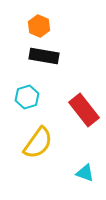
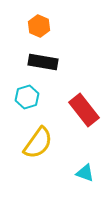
black rectangle: moved 1 px left, 6 px down
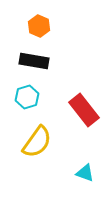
black rectangle: moved 9 px left, 1 px up
yellow semicircle: moved 1 px left, 1 px up
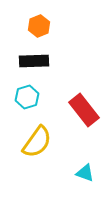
orange hexagon: rotated 15 degrees clockwise
black rectangle: rotated 12 degrees counterclockwise
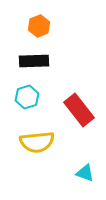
red rectangle: moved 5 px left
yellow semicircle: rotated 48 degrees clockwise
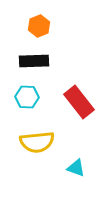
cyan hexagon: rotated 20 degrees clockwise
red rectangle: moved 8 px up
cyan triangle: moved 9 px left, 5 px up
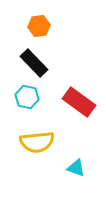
orange hexagon: rotated 15 degrees clockwise
black rectangle: moved 2 px down; rotated 48 degrees clockwise
cyan hexagon: rotated 10 degrees clockwise
red rectangle: rotated 16 degrees counterclockwise
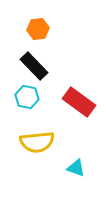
orange hexagon: moved 1 px left, 3 px down
black rectangle: moved 3 px down
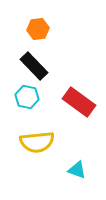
cyan triangle: moved 1 px right, 2 px down
